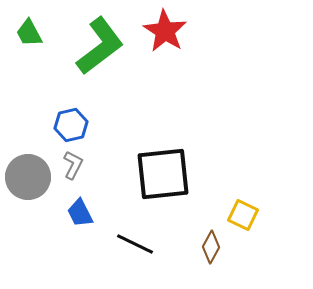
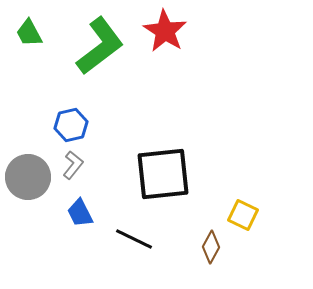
gray L-shape: rotated 12 degrees clockwise
black line: moved 1 px left, 5 px up
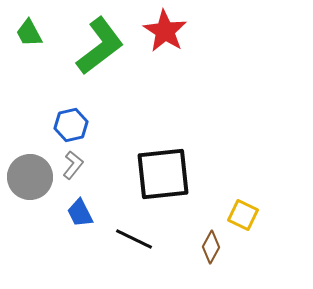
gray circle: moved 2 px right
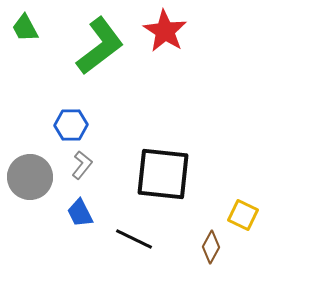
green trapezoid: moved 4 px left, 5 px up
blue hexagon: rotated 12 degrees clockwise
gray L-shape: moved 9 px right
black square: rotated 12 degrees clockwise
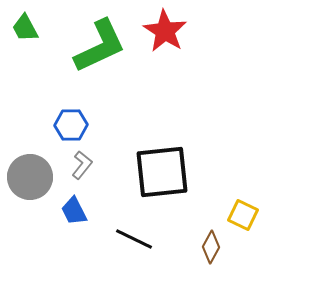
green L-shape: rotated 12 degrees clockwise
black square: moved 1 px left, 2 px up; rotated 12 degrees counterclockwise
blue trapezoid: moved 6 px left, 2 px up
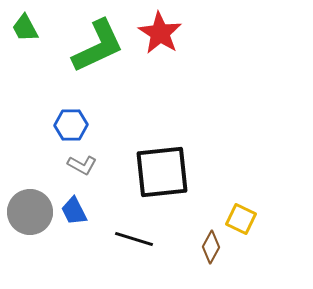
red star: moved 5 px left, 2 px down
green L-shape: moved 2 px left
gray L-shape: rotated 80 degrees clockwise
gray circle: moved 35 px down
yellow square: moved 2 px left, 4 px down
black line: rotated 9 degrees counterclockwise
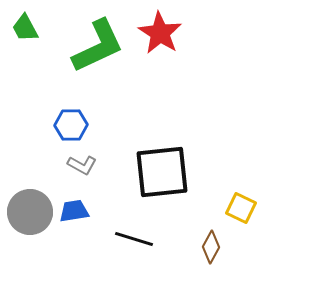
blue trapezoid: rotated 108 degrees clockwise
yellow square: moved 11 px up
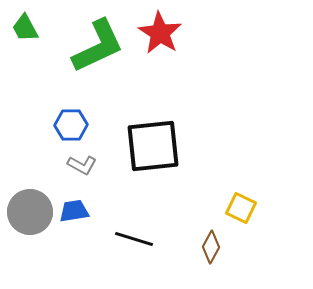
black square: moved 9 px left, 26 px up
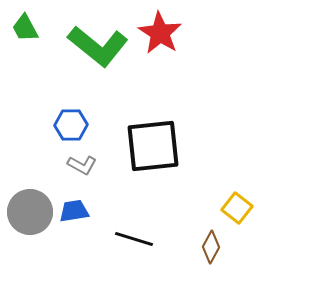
green L-shape: rotated 64 degrees clockwise
yellow square: moved 4 px left; rotated 12 degrees clockwise
